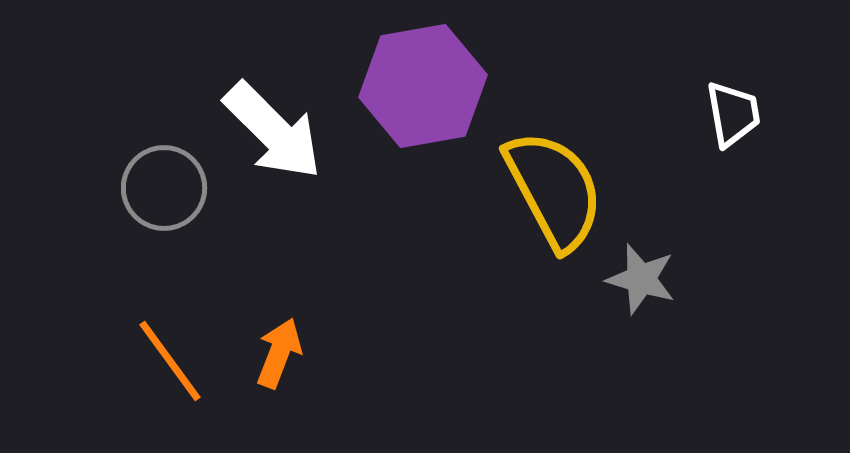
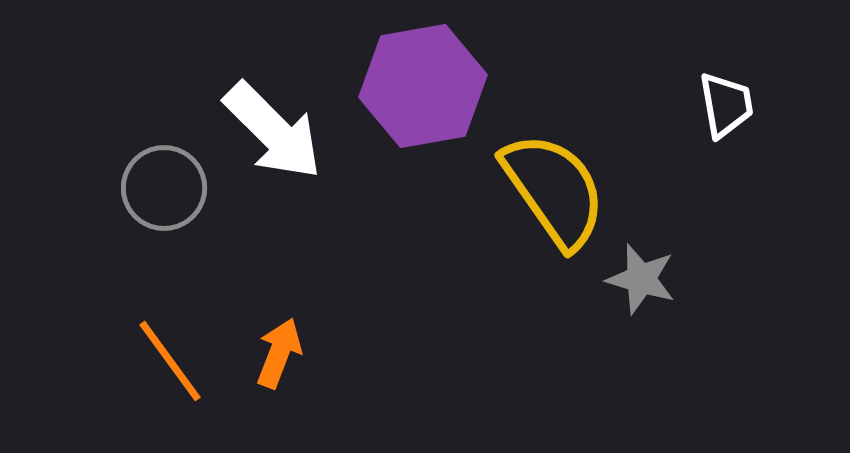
white trapezoid: moved 7 px left, 9 px up
yellow semicircle: rotated 7 degrees counterclockwise
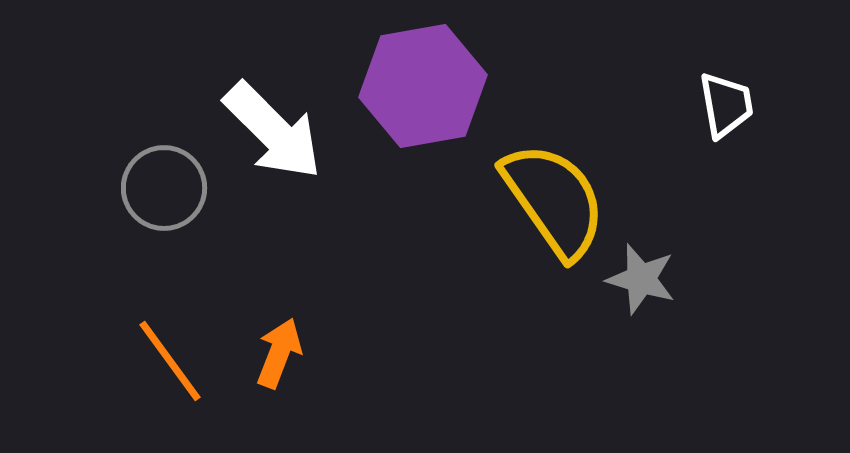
yellow semicircle: moved 10 px down
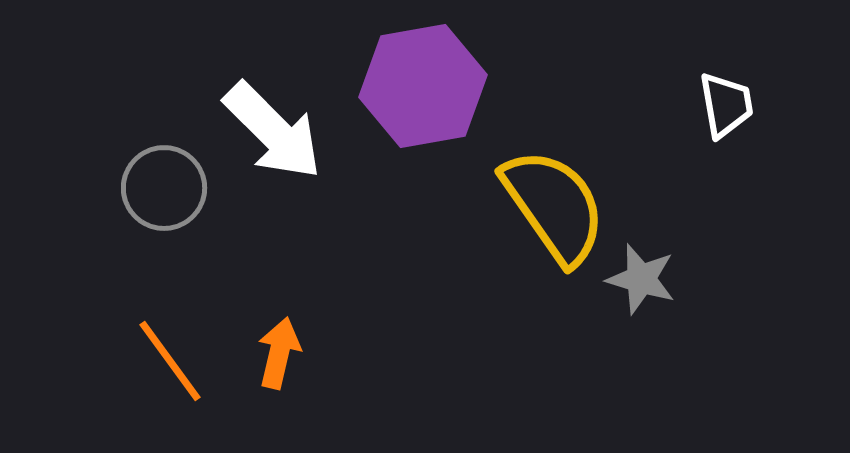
yellow semicircle: moved 6 px down
orange arrow: rotated 8 degrees counterclockwise
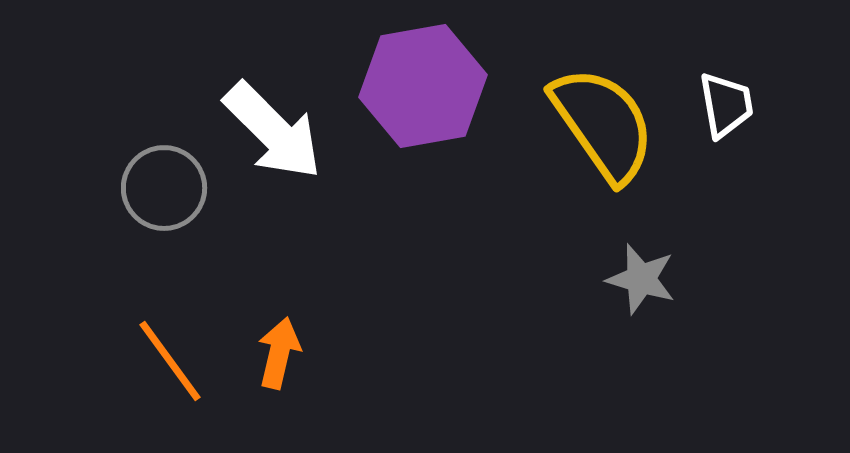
yellow semicircle: moved 49 px right, 82 px up
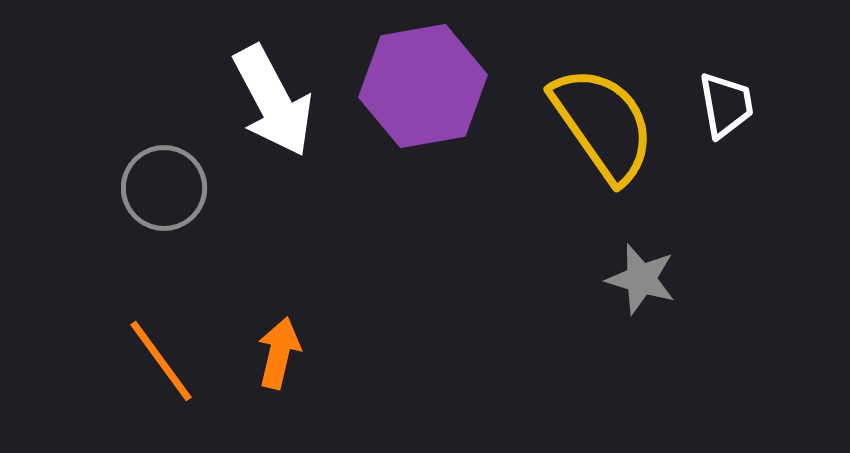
white arrow: moved 30 px up; rotated 17 degrees clockwise
orange line: moved 9 px left
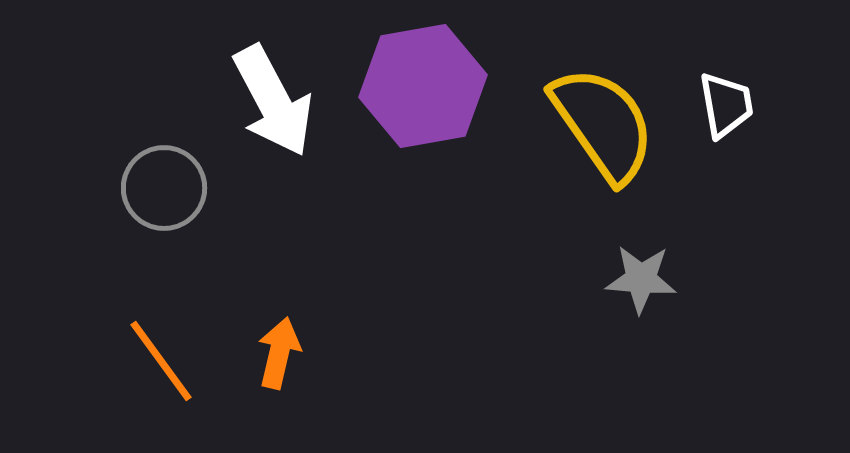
gray star: rotated 12 degrees counterclockwise
